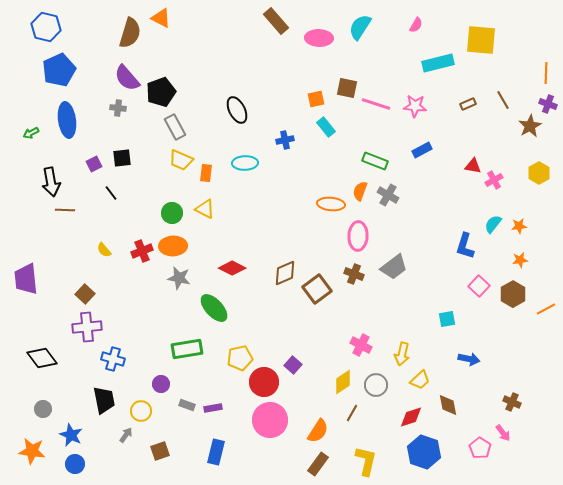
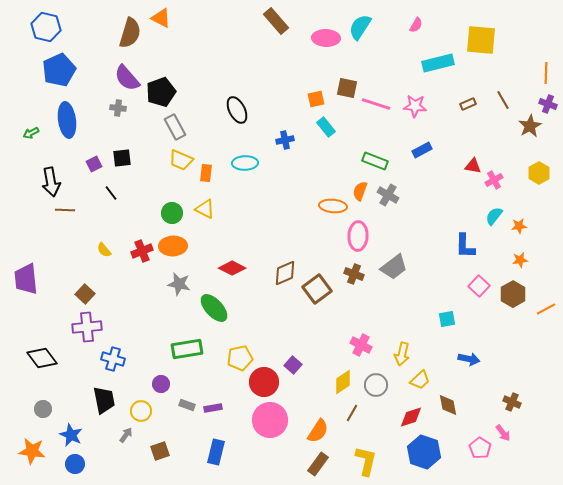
pink ellipse at (319, 38): moved 7 px right
orange ellipse at (331, 204): moved 2 px right, 2 px down
cyan semicircle at (493, 224): moved 1 px right, 8 px up
blue L-shape at (465, 246): rotated 16 degrees counterclockwise
gray star at (179, 278): moved 6 px down
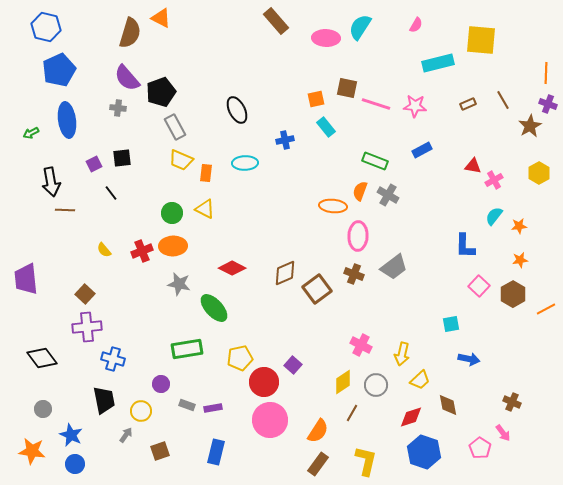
cyan square at (447, 319): moved 4 px right, 5 px down
